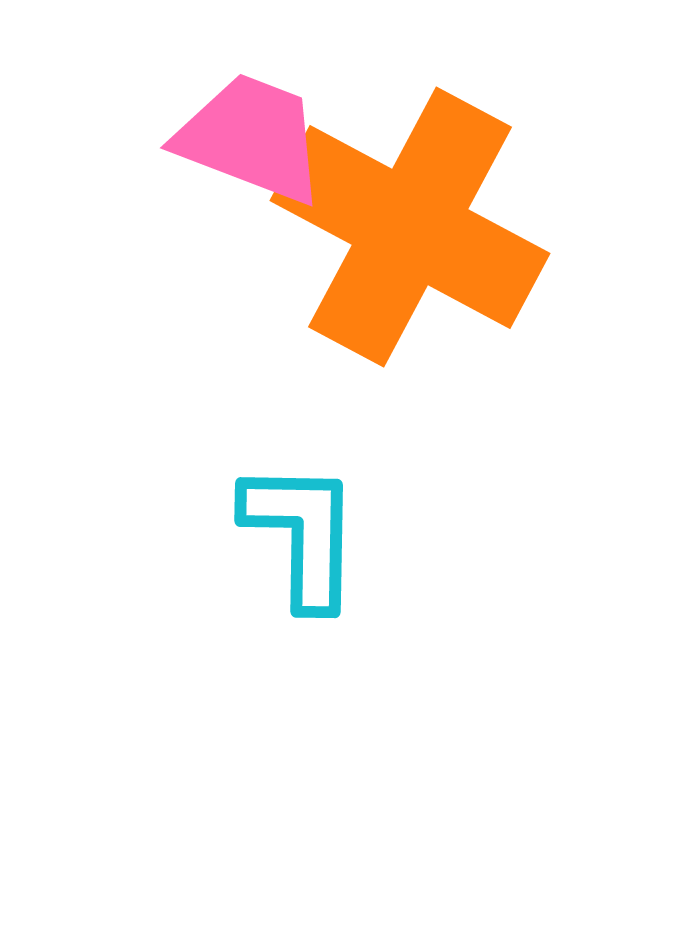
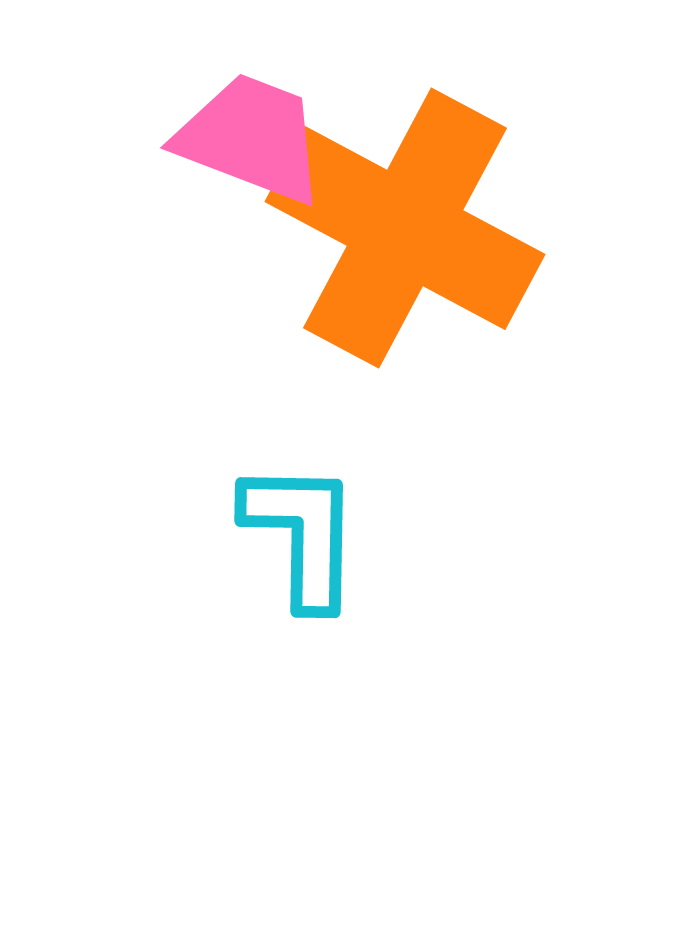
orange cross: moved 5 px left, 1 px down
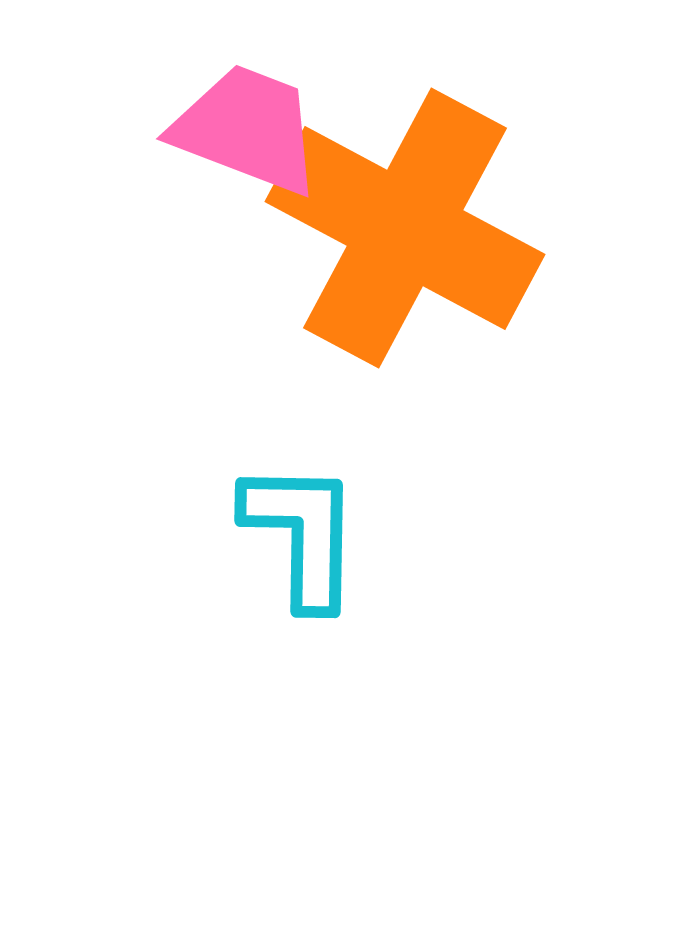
pink trapezoid: moved 4 px left, 9 px up
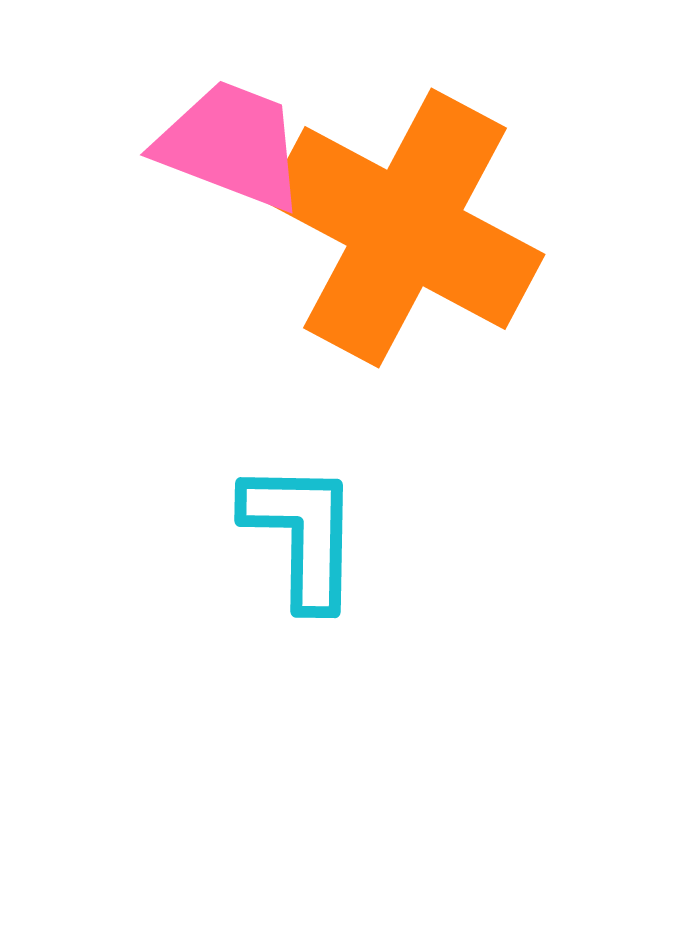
pink trapezoid: moved 16 px left, 16 px down
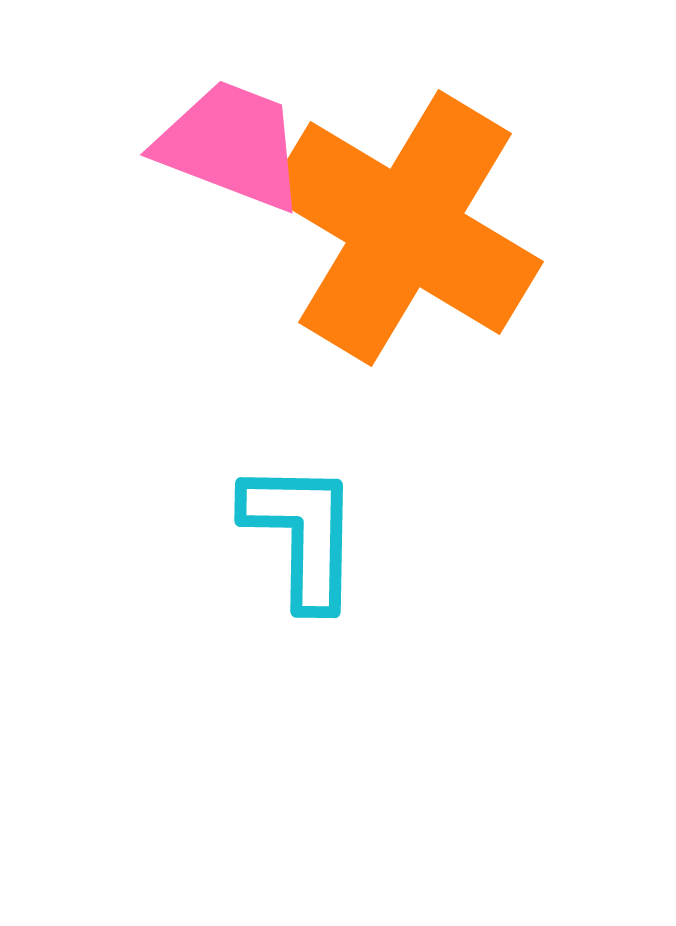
orange cross: rotated 3 degrees clockwise
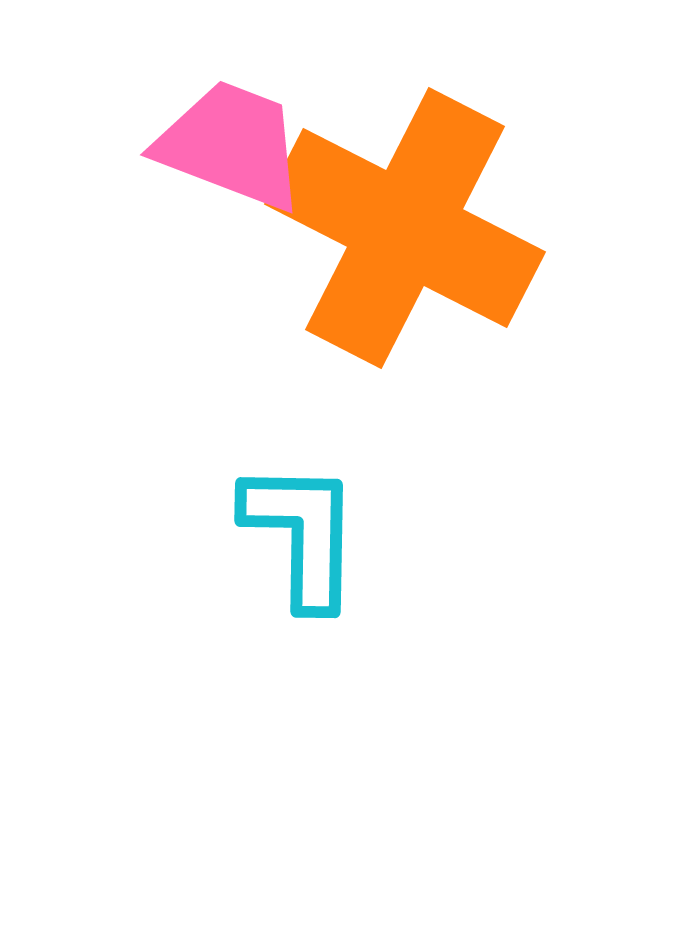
orange cross: rotated 4 degrees counterclockwise
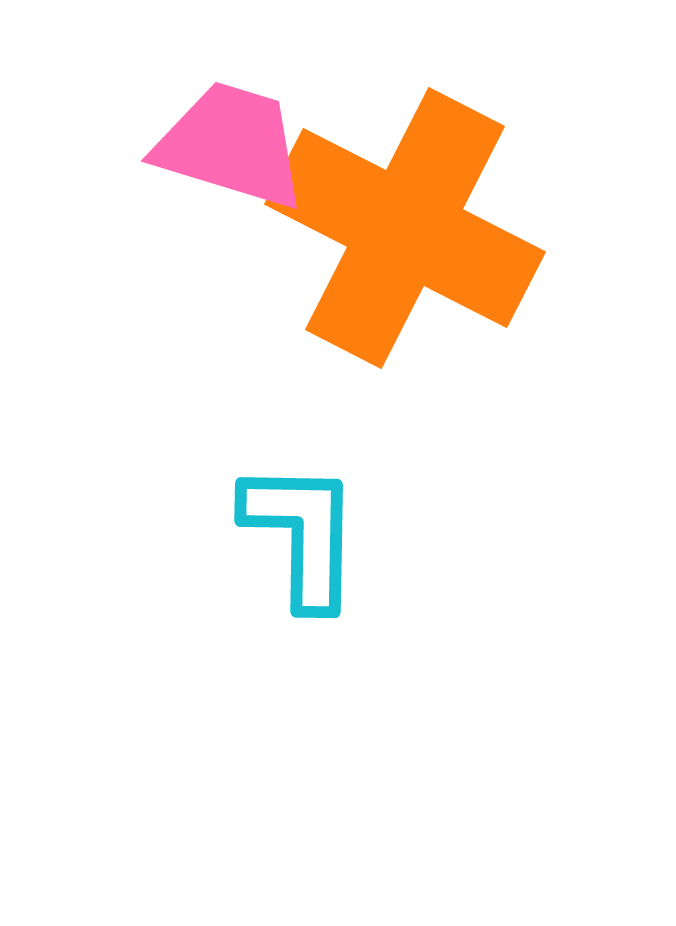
pink trapezoid: rotated 4 degrees counterclockwise
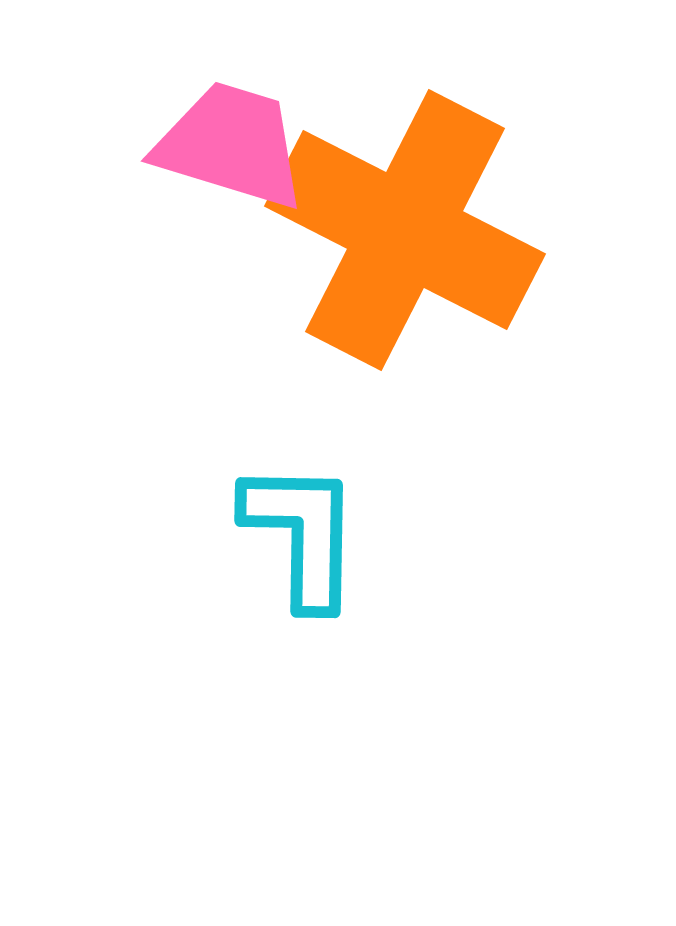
orange cross: moved 2 px down
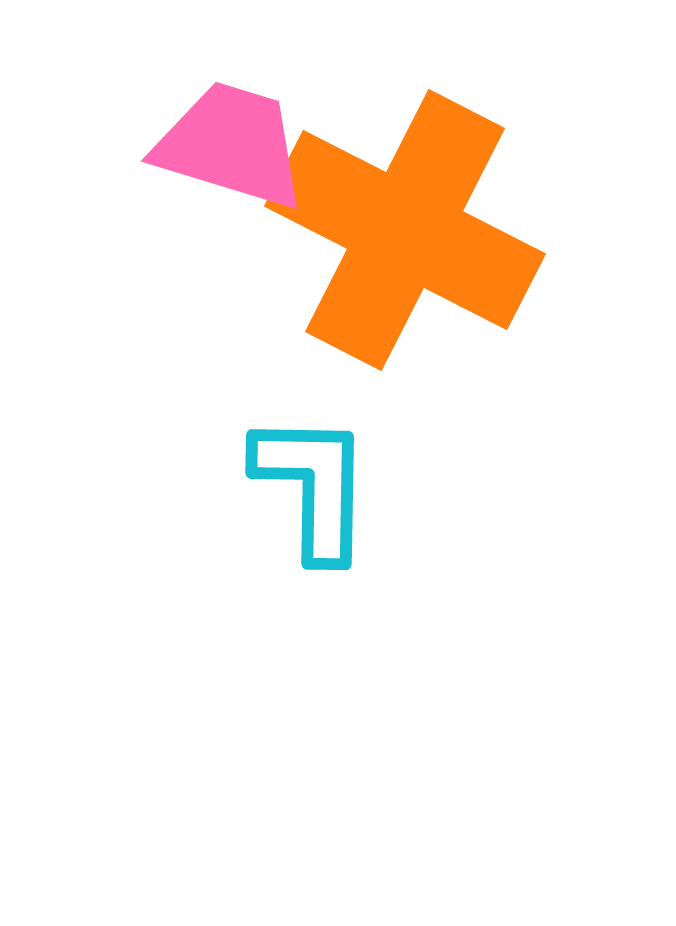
cyan L-shape: moved 11 px right, 48 px up
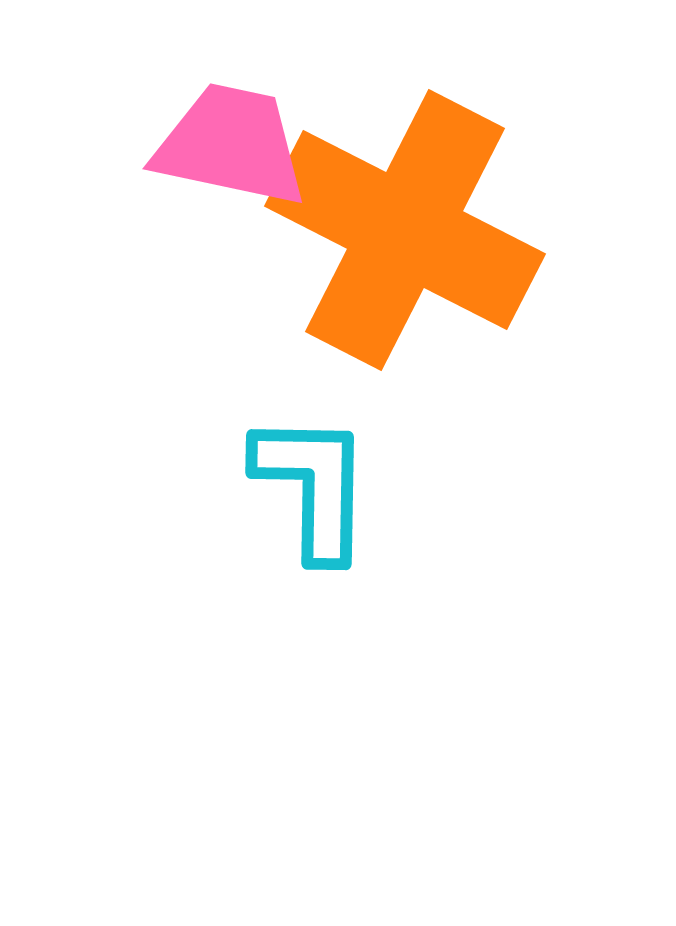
pink trapezoid: rotated 5 degrees counterclockwise
